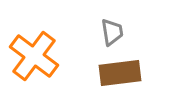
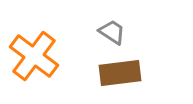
gray trapezoid: rotated 48 degrees counterclockwise
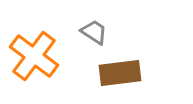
gray trapezoid: moved 18 px left
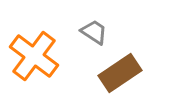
brown rectangle: rotated 27 degrees counterclockwise
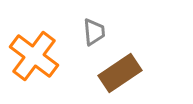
gray trapezoid: rotated 52 degrees clockwise
